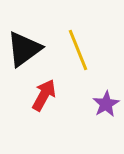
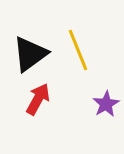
black triangle: moved 6 px right, 5 px down
red arrow: moved 6 px left, 4 px down
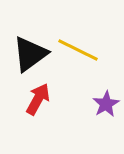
yellow line: rotated 42 degrees counterclockwise
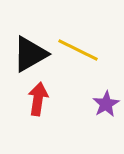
black triangle: rotated 6 degrees clockwise
red arrow: rotated 20 degrees counterclockwise
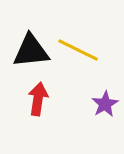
black triangle: moved 1 px right, 3 px up; rotated 24 degrees clockwise
purple star: moved 1 px left
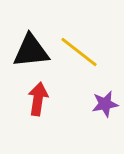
yellow line: moved 1 px right, 2 px down; rotated 12 degrees clockwise
purple star: rotated 20 degrees clockwise
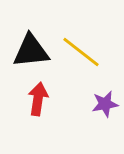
yellow line: moved 2 px right
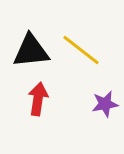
yellow line: moved 2 px up
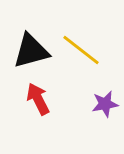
black triangle: rotated 9 degrees counterclockwise
red arrow: rotated 36 degrees counterclockwise
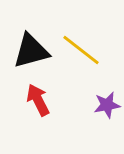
red arrow: moved 1 px down
purple star: moved 2 px right, 1 px down
